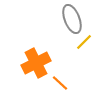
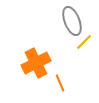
gray ellipse: moved 2 px down
orange line: rotated 24 degrees clockwise
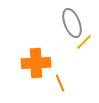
gray ellipse: moved 2 px down
orange cross: rotated 24 degrees clockwise
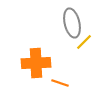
gray ellipse: rotated 8 degrees clockwise
orange line: rotated 48 degrees counterclockwise
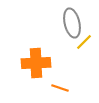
orange line: moved 5 px down
